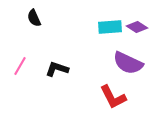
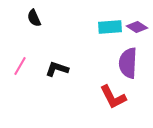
purple semicircle: rotated 68 degrees clockwise
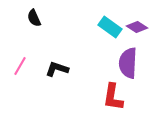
cyan rectangle: rotated 40 degrees clockwise
red L-shape: rotated 36 degrees clockwise
